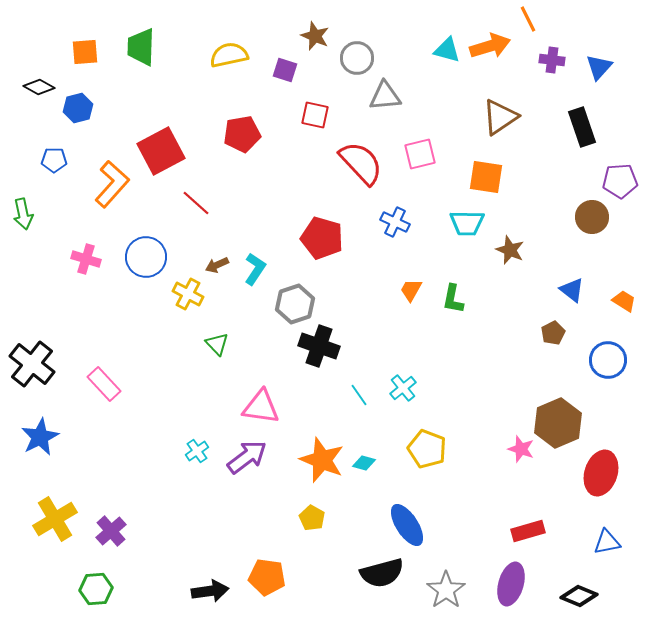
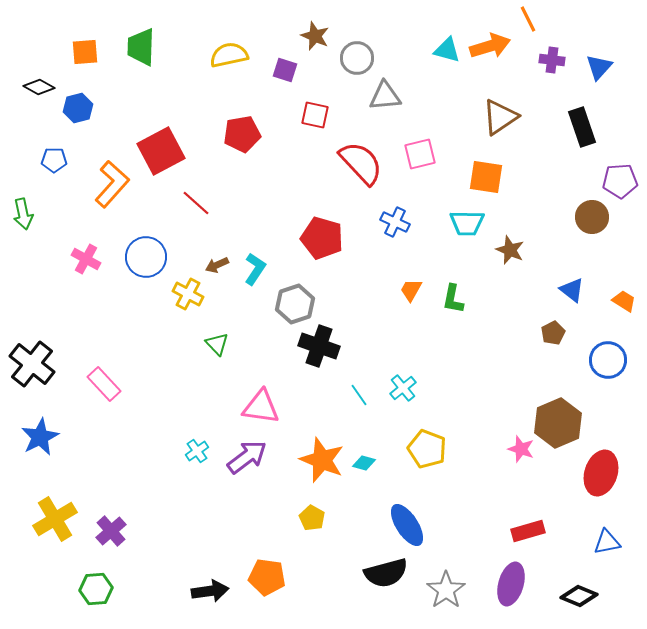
pink cross at (86, 259): rotated 12 degrees clockwise
black semicircle at (382, 573): moved 4 px right
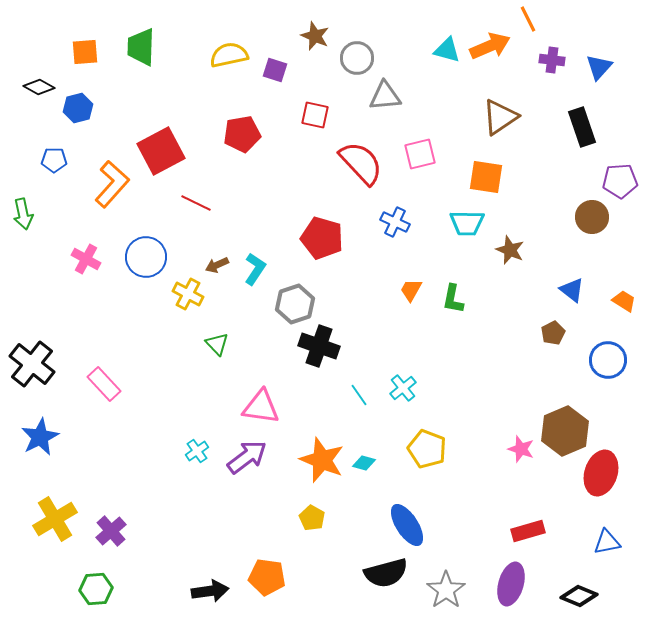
orange arrow at (490, 46): rotated 6 degrees counterclockwise
purple square at (285, 70): moved 10 px left
red line at (196, 203): rotated 16 degrees counterclockwise
brown hexagon at (558, 423): moved 7 px right, 8 px down
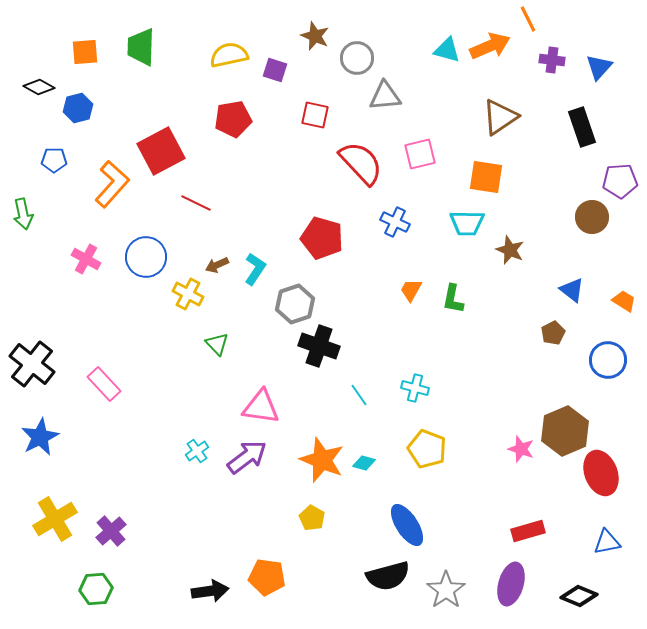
red pentagon at (242, 134): moved 9 px left, 15 px up
cyan cross at (403, 388): moved 12 px right; rotated 36 degrees counterclockwise
red ellipse at (601, 473): rotated 39 degrees counterclockwise
black semicircle at (386, 573): moved 2 px right, 3 px down
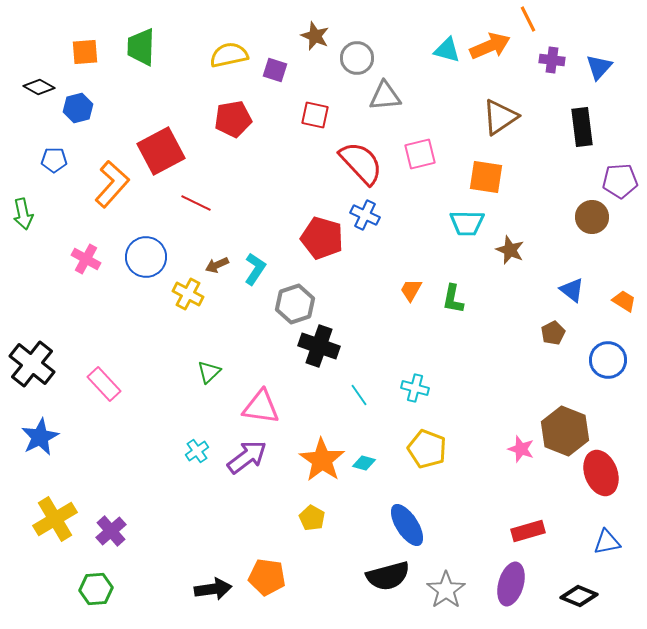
black rectangle at (582, 127): rotated 12 degrees clockwise
blue cross at (395, 222): moved 30 px left, 7 px up
green triangle at (217, 344): moved 8 px left, 28 px down; rotated 30 degrees clockwise
brown hexagon at (565, 431): rotated 15 degrees counterclockwise
orange star at (322, 460): rotated 12 degrees clockwise
black arrow at (210, 591): moved 3 px right, 2 px up
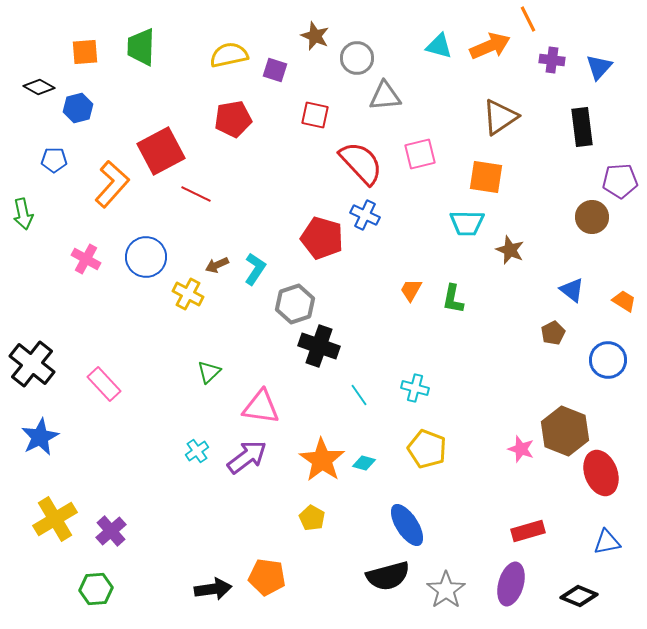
cyan triangle at (447, 50): moved 8 px left, 4 px up
red line at (196, 203): moved 9 px up
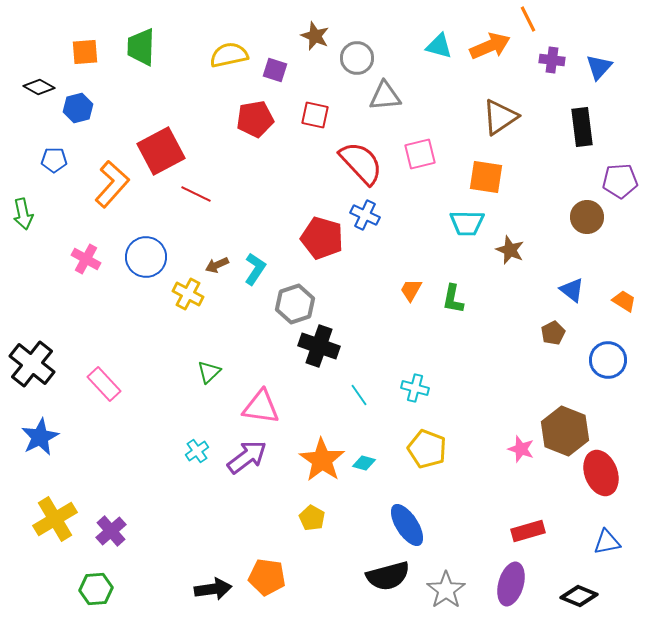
red pentagon at (233, 119): moved 22 px right
brown circle at (592, 217): moved 5 px left
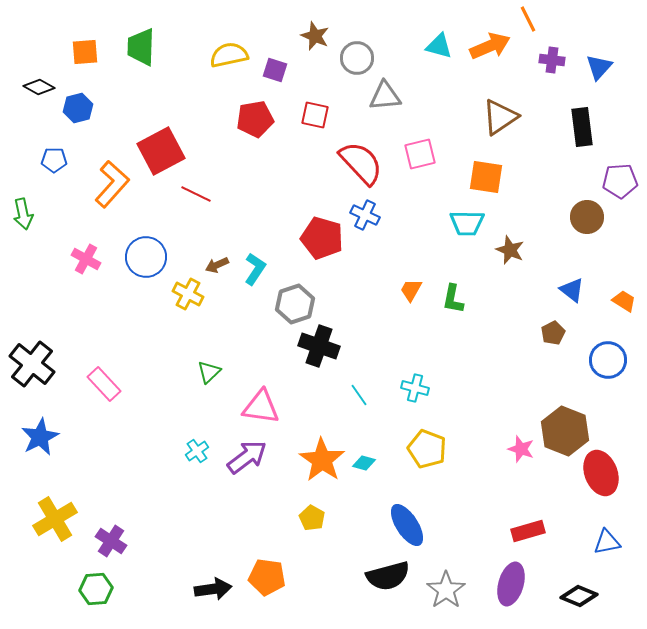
purple cross at (111, 531): moved 10 px down; rotated 16 degrees counterclockwise
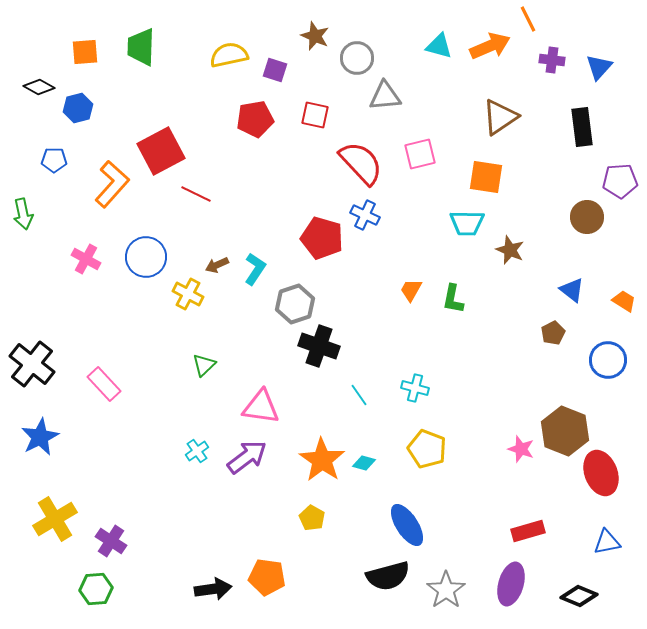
green triangle at (209, 372): moved 5 px left, 7 px up
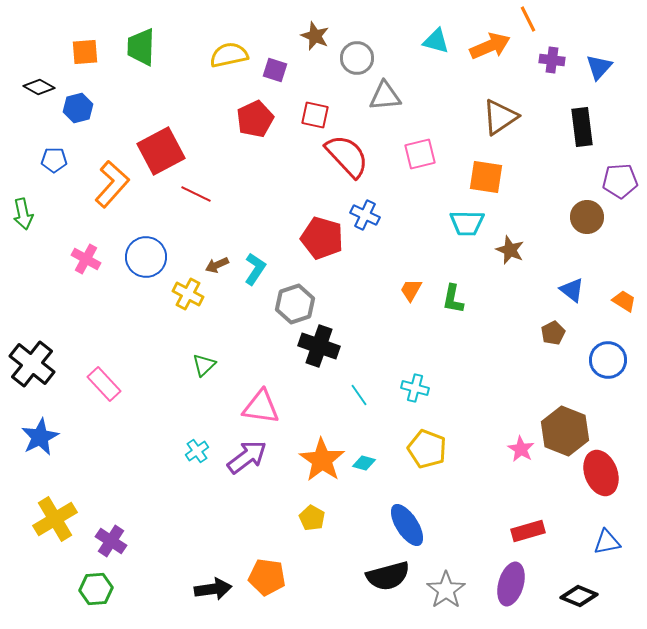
cyan triangle at (439, 46): moved 3 px left, 5 px up
red pentagon at (255, 119): rotated 15 degrees counterclockwise
red semicircle at (361, 163): moved 14 px left, 7 px up
pink star at (521, 449): rotated 12 degrees clockwise
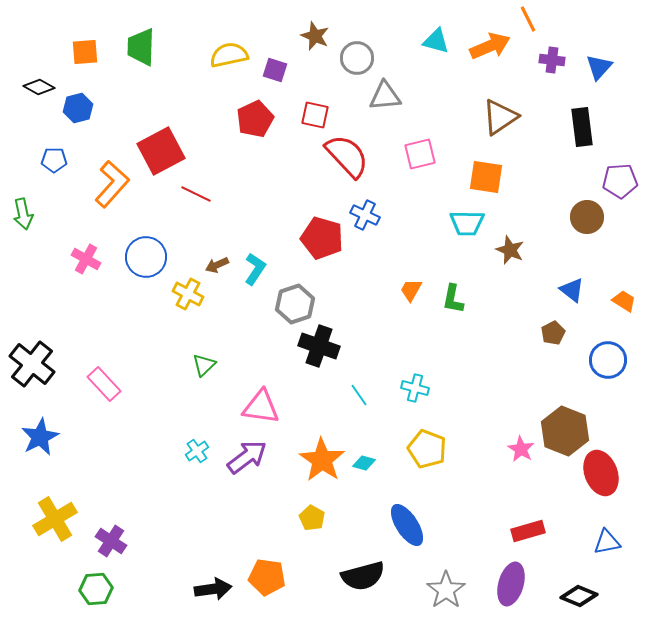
black semicircle at (388, 576): moved 25 px left
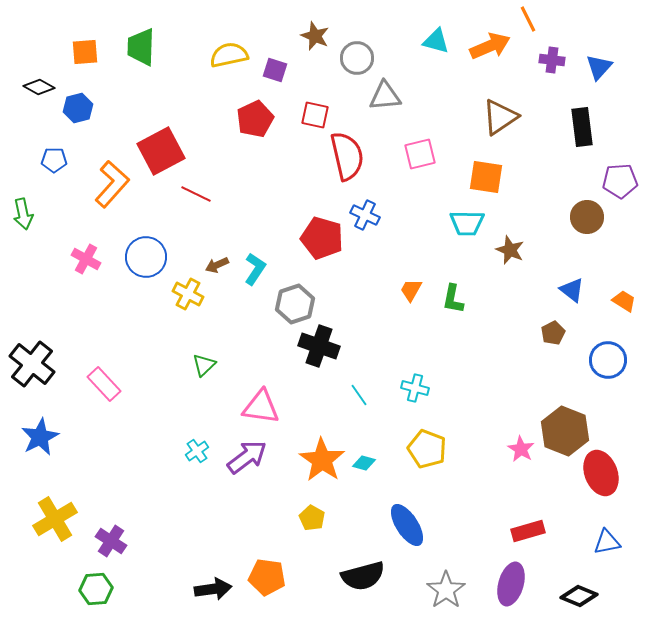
red semicircle at (347, 156): rotated 30 degrees clockwise
